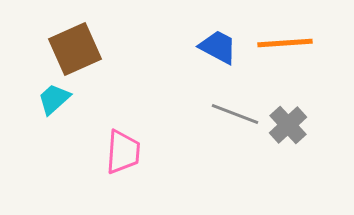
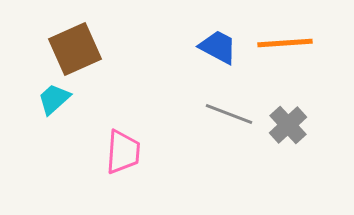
gray line: moved 6 px left
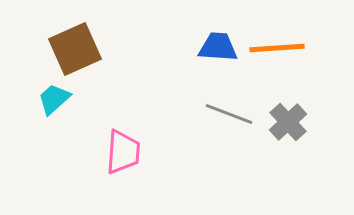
orange line: moved 8 px left, 5 px down
blue trapezoid: rotated 24 degrees counterclockwise
gray cross: moved 3 px up
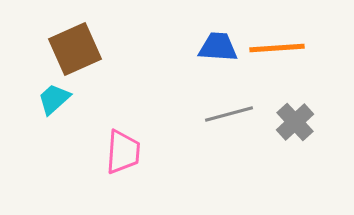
gray line: rotated 36 degrees counterclockwise
gray cross: moved 7 px right
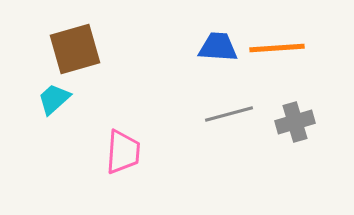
brown square: rotated 8 degrees clockwise
gray cross: rotated 27 degrees clockwise
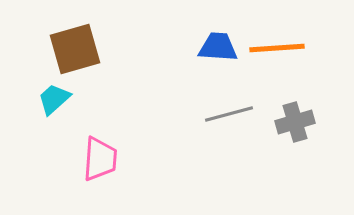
pink trapezoid: moved 23 px left, 7 px down
